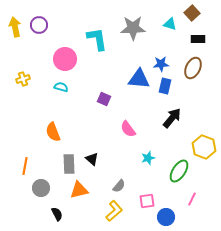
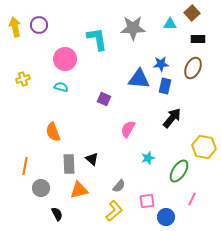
cyan triangle: rotated 16 degrees counterclockwise
pink semicircle: rotated 66 degrees clockwise
yellow hexagon: rotated 10 degrees counterclockwise
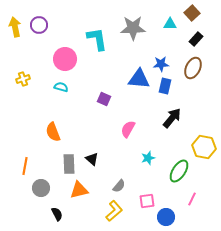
black rectangle: moved 2 px left; rotated 48 degrees counterclockwise
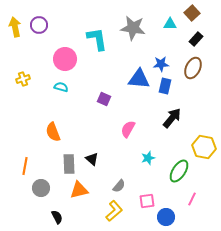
gray star: rotated 10 degrees clockwise
black semicircle: moved 3 px down
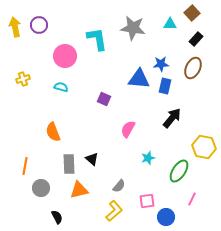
pink circle: moved 3 px up
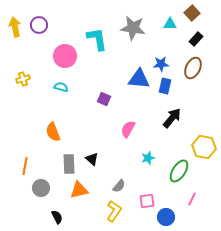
yellow L-shape: rotated 15 degrees counterclockwise
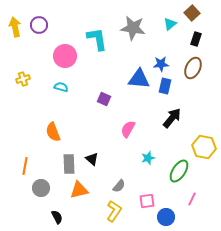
cyan triangle: rotated 40 degrees counterclockwise
black rectangle: rotated 24 degrees counterclockwise
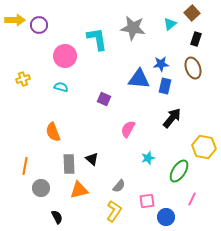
yellow arrow: moved 7 px up; rotated 102 degrees clockwise
brown ellipse: rotated 45 degrees counterclockwise
